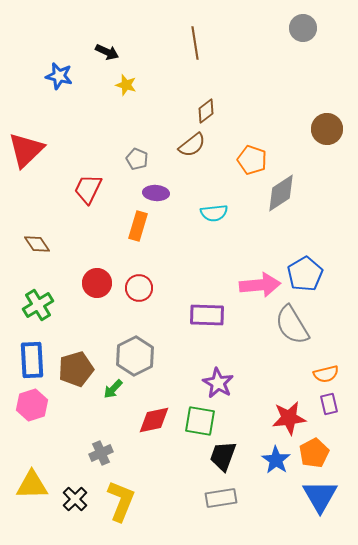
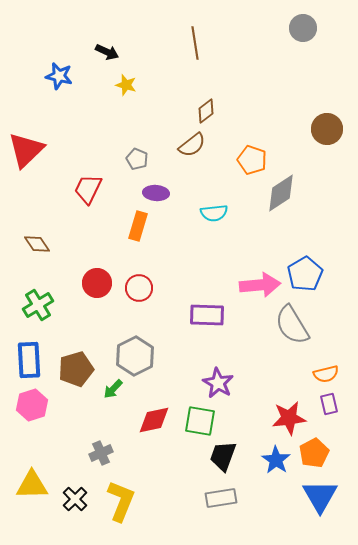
blue rectangle at (32, 360): moved 3 px left
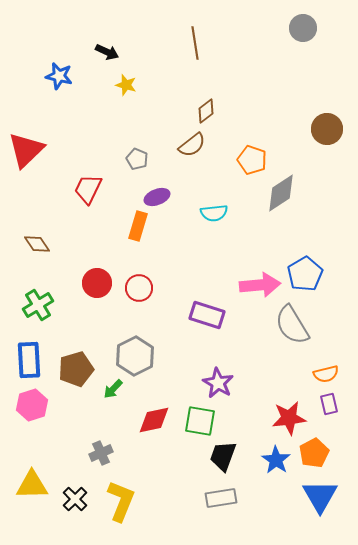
purple ellipse at (156, 193): moved 1 px right, 4 px down; rotated 25 degrees counterclockwise
purple rectangle at (207, 315): rotated 16 degrees clockwise
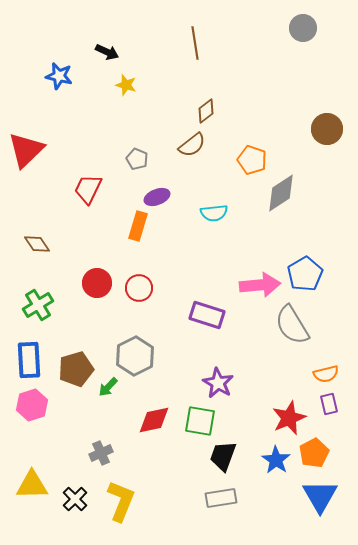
green arrow at (113, 389): moved 5 px left, 2 px up
red star at (289, 418): rotated 16 degrees counterclockwise
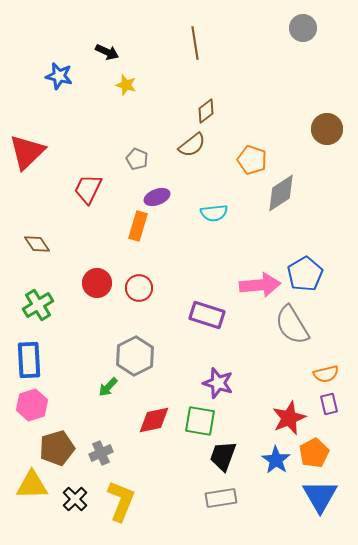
red triangle at (26, 150): moved 1 px right, 2 px down
brown pentagon at (76, 369): moved 19 px left, 79 px down
purple star at (218, 383): rotated 12 degrees counterclockwise
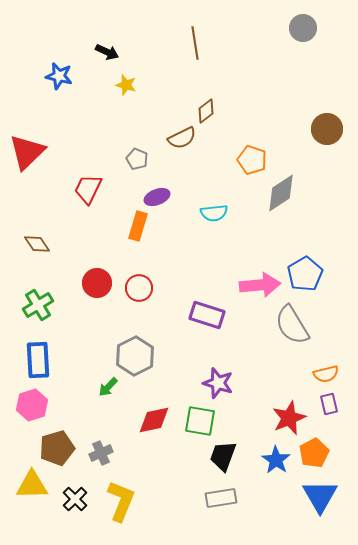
brown semicircle at (192, 145): moved 10 px left, 7 px up; rotated 12 degrees clockwise
blue rectangle at (29, 360): moved 9 px right
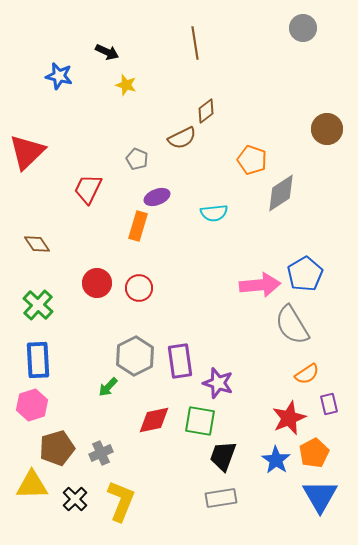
green cross at (38, 305): rotated 16 degrees counterclockwise
purple rectangle at (207, 315): moved 27 px left, 46 px down; rotated 64 degrees clockwise
orange semicircle at (326, 374): moved 19 px left; rotated 20 degrees counterclockwise
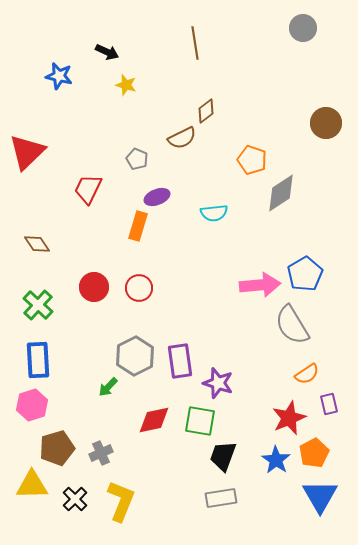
brown circle at (327, 129): moved 1 px left, 6 px up
red circle at (97, 283): moved 3 px left, 4 px down
